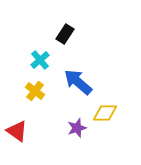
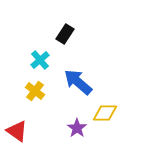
purple star: rotated 18 degrees counterclockwise
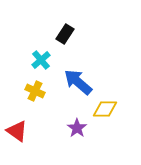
cyan cross: moved 1 px right
yellow cross: rotated 12 degrees counterclockwise
yellow diamond: moved 4 px up
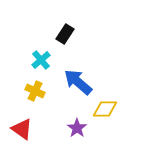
red triangle: moved 5 px right, 2 px up
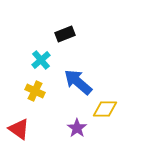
black rectangle: rotated 36 degrees clockwise
red triangle: moved 3 px left
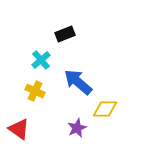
purple star: rotated 12 degrees clockwise
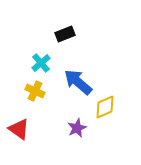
cyan cross: moved 3 px down
yellow diamond: moved 2 px up; rotated 25 degrees counterclockwise
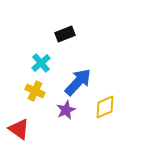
blue arrow: rotated 92 degrees clockwise
purple star: moved 11 px left, 18 px up
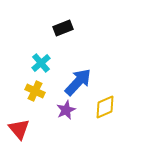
black rectangle: moved 2 px left, 6 px up
red triangle: rotated 15 degrees clockwise
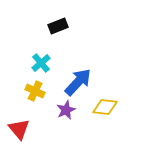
black rectangle: moved 5 px left, 2 px up
yellow diamond: rotated 30 degrees clockwise
